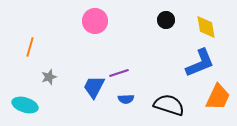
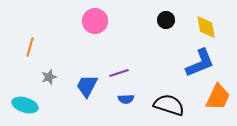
blue trapezoid: moved 7 px left, 1 px up
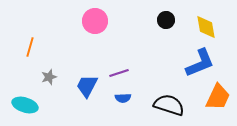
blue semicircle: moved 3 px left, 1 px up
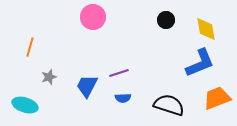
pink circle: moved 2 px left, 4 px up
yellow diamond: moved 2 px down
orange trapezoid: moved 1 px left, 1 px down; rotated 136 degrees counterclockwise
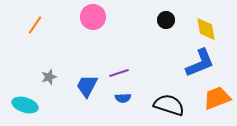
orange line: moved 5 px right, 22 px up; rotated 18 degrees clockwise
